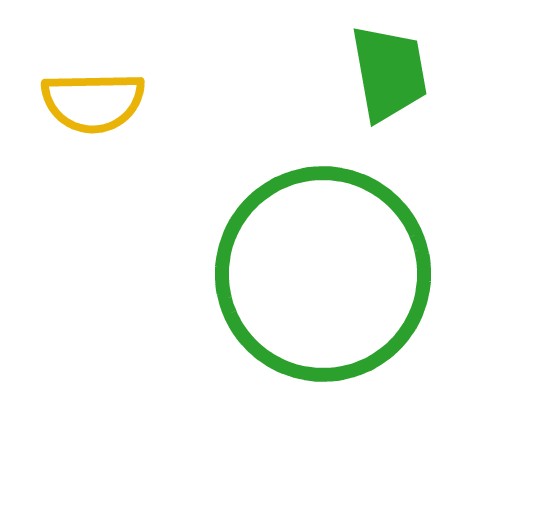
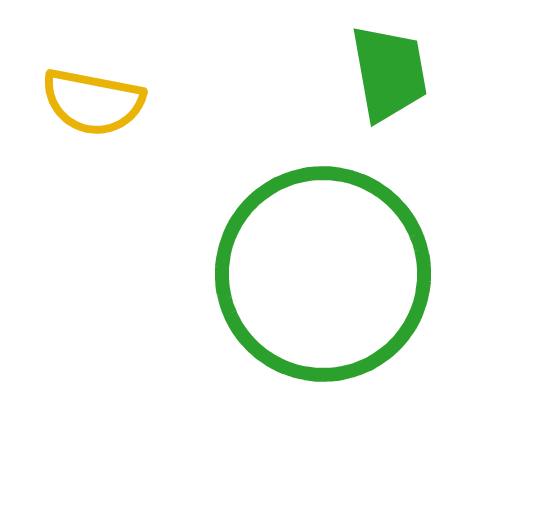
yellow semicircle: rotated 12 degrees clockwise
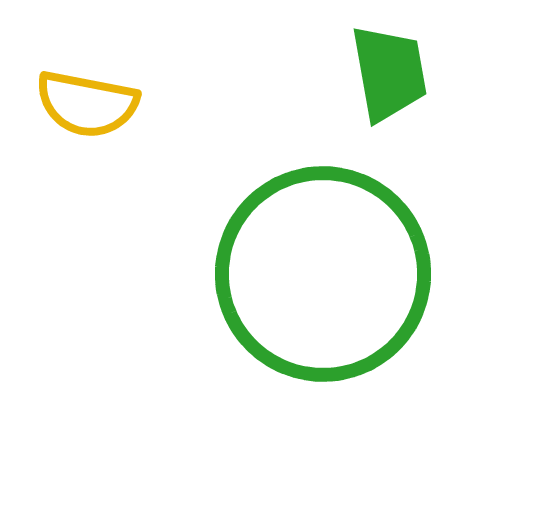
yellow semicircle: moved 6 px left, 2 px down
